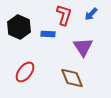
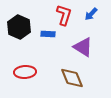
purple triangle: rotated 25 degrees counterclockwise
red ellipse: rotated 50 degrees clockwise
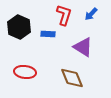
red ellipse: rotated 10 degrees clockwise
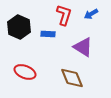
blue arrow: rotated 16 degrees clockwise
red ellipse: rotated 15 degrees clockwise
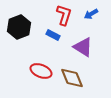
black hexagon: rotated 15 degrees clockwise
blue rectangle: moved 5 px right, 1 px down; rotated 24 degrees clockwise
red ellipse: moved 16 px right, 1 px up
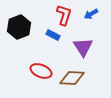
purple triangle: rotated 25 degrees clockwise
brown diamond: rotated 65 degrees counterclockwise
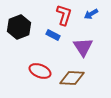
red ellipse: moved 1 px left
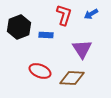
blue rectangle: moved 7 px left; rotated 24 degrees counterclockwise
purple triangle: moved 1 px left, 2 px down
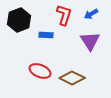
black hexagon: moved 7 px up
purple triangle: moved 8 px right, 8 px up
brown diamond: rotated 25 degrees clockwise
